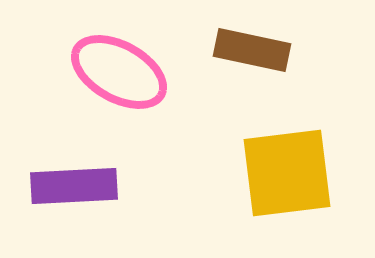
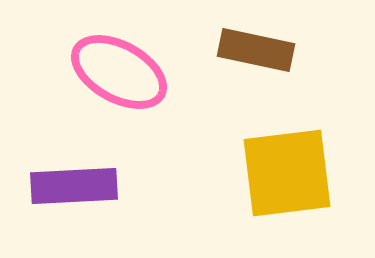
brown rectangle: moved 4 px right
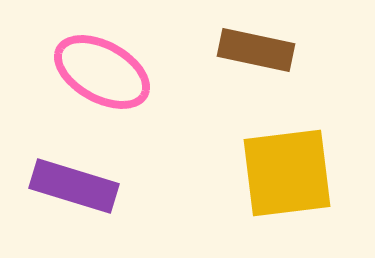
pink ellipse: moved 17 px left
purple rectangle: rotated 20 degrees clockwise
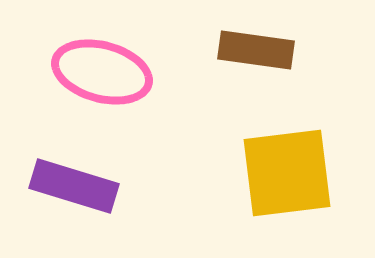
brown rectangle: rotated 4 degrees counterclockwise
pink ellipse: rotated 14 degrees counterclockwise
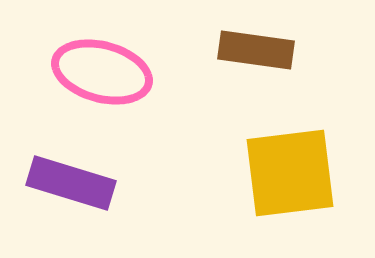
yellow square: moved 3 px right
purple rectangle: moved 3 px left, 3 px up
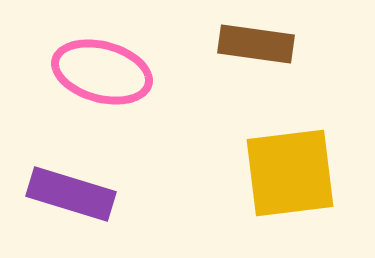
brown rectangle: moved 6 px up
purple rectangle: moved 11 px down
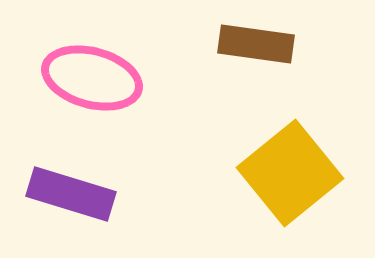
pink ellipse: moved 10 px left, 6 px down
yellow square: rotated 32 degrees counterclockwise
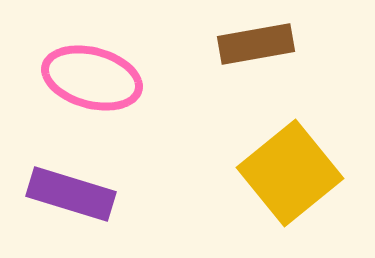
brown rectangle: rotated 18 degrees counterclockwise
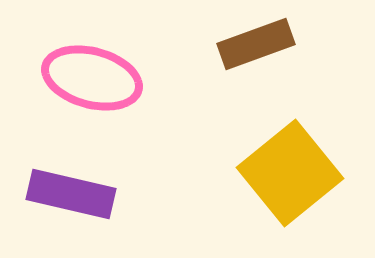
brown rectangle: rotated 10 degrees counterclockwise
purple rectangle: rotated 4 degrees counterclockwise
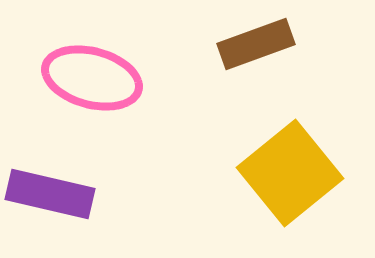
purple rectangle: moved 21 px left
